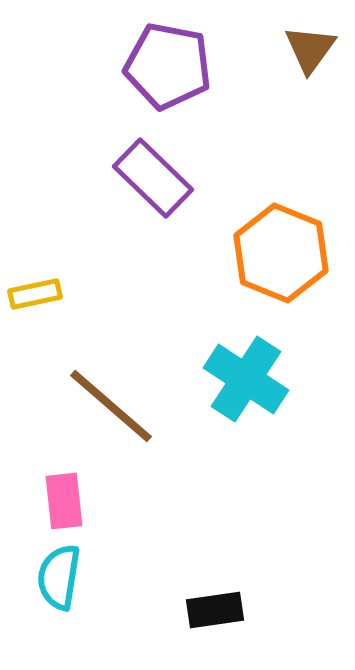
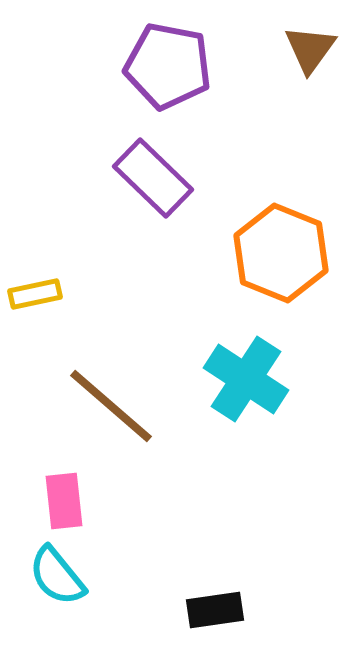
cyan semicircle: moved 2 px left, 1 px up; rotated 48 degrees counterclockwise
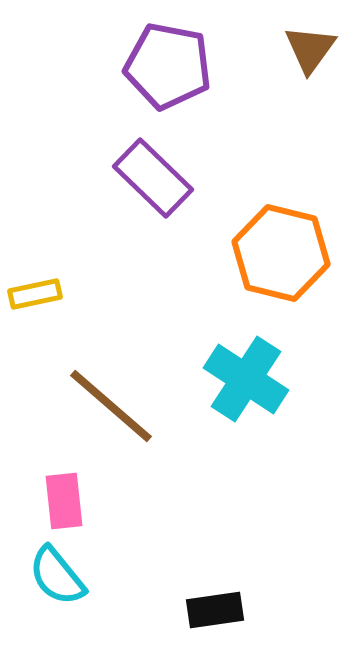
orange hexagon: rotated 8 degrees counterclockwise
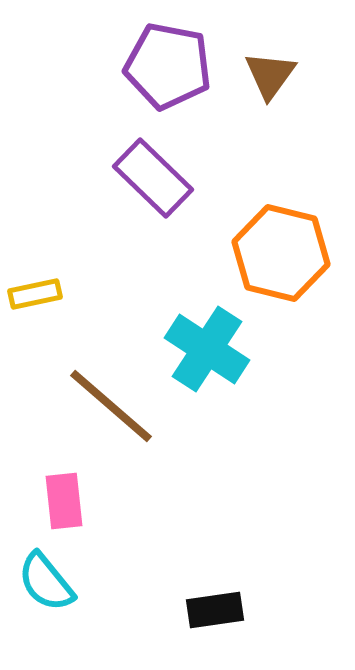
brown triangle: moved 40 px left, 26 px down
cyan cross: moved 39 px left, 30 px up
cyan semicircle: moved 11 px left, 6 px down
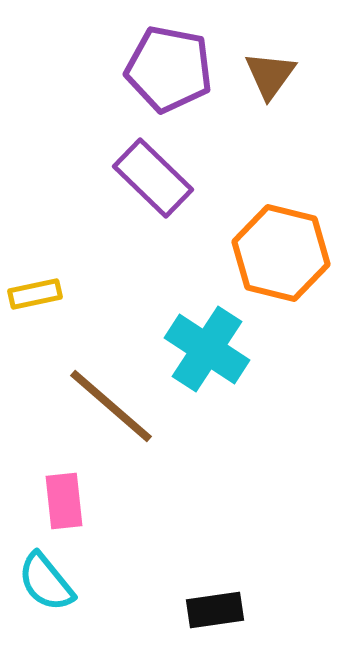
purple pentagon: moved 1 px right, 3 px down
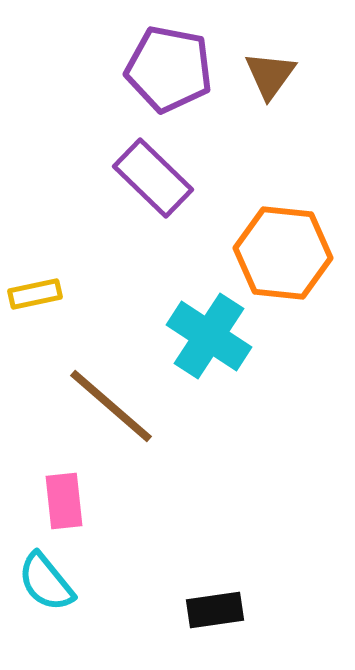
orange hexagon: moved 2 px right; rotated 8 degrees counterclockwise
cyan cross: moved 2 px right, 13 px up
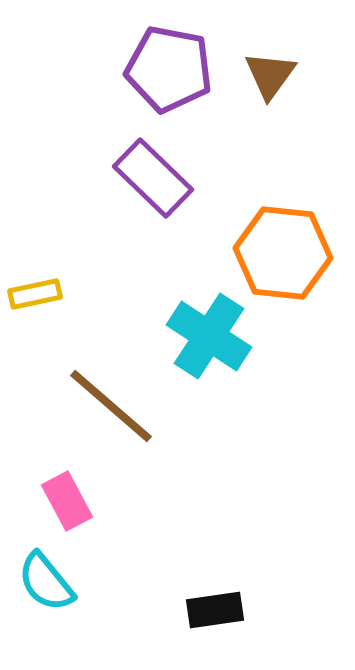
pink rectangle: moved 3 px right; rotated 22 degrees counterclockwise
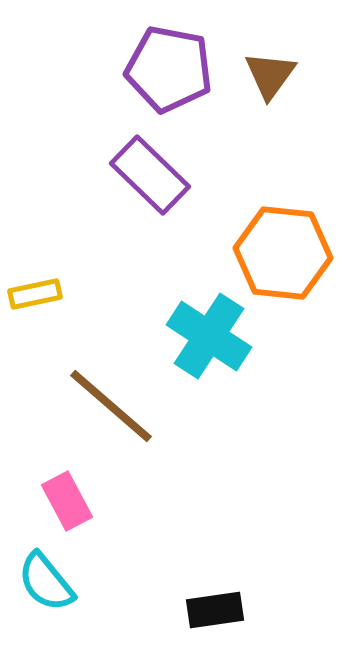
purple rectangle: moved 3 px left, 3 px up
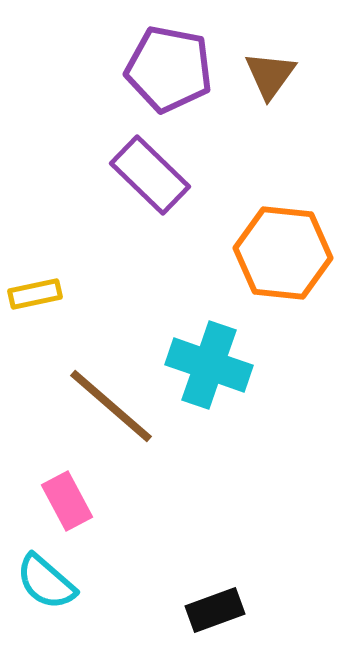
cyan cross: moved 29 px down; rotated 14 degrees counterclockwise
cyan semicircle: rotated 10 degrees counterclockwise
black rectangle: rotated 12 degrees counterclockwise
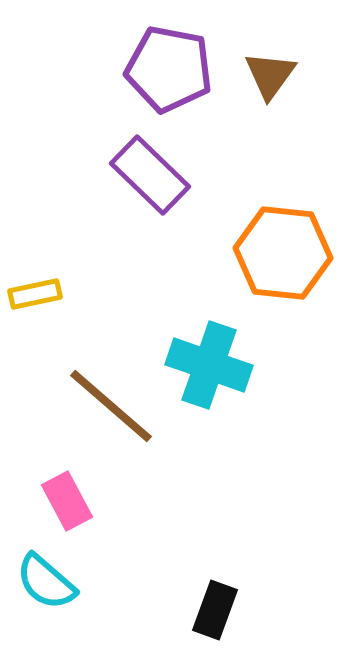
black rectangle: rotated 50 degrees counterclockwise
